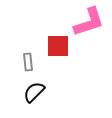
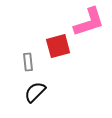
red square: rotated 15 degrees counterclockwise
black semicircle: moved 1 px right
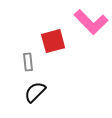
pink L-shape: moved 2 px right; rotated 64 degrees clockwise
red square: moved 5 px left, 5 px up
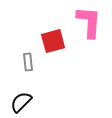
pink L-shape: moved 2 px left; rotated 132 degrees counterclockwise
black semicircle: moved 14 px left, 10 px down
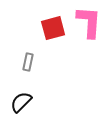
red square: moved 13 px up
gray rectangle: rotated 18 degrees clockwise
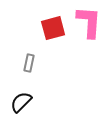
gray rectangle: moved 1 px right, 1 px down
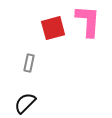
pink L-shape: moved 1 px left, 1 px up
black semicircle: moved 4 px right, 1 px down
